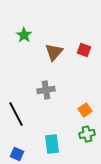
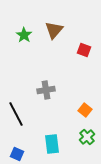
brown triangle: moved 22 px up
orange square: rotated 16 degrees counterclockwise
green cross: moved 3 px down; rotated 28 degrees counterclockwise
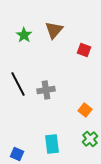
black line: moved 2 px right, 30 px up
green cross: moved 3 px right, 2 px down
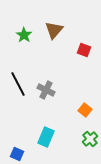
gray cross: rotated 36 degrees clockwise
cyan rectangle: moved 6 px left, 7 px up; rotated 30 degrees clockwise
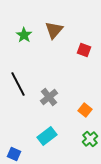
gray cross: moved 3 px right, 7 px down; rotated 24 degrees clockwise
cyan rectangle: moved 1 px right, 1 px up; rotated 30 degrees clockwise
blue square: moved 3 px left
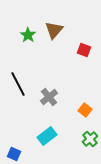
green star: moved 4 px right
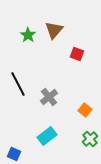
red square: moved 7 px left, 4 px down
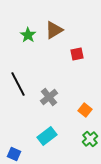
brown triangle: rotated 18 degrees clockwise
red square: rotated 32 degrees counterclockwise
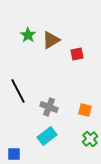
brown triangle: moved 3 px left, 10 px down
black line: moved 7 px down
gray cross: moved 10 px down; rotated 30 degrees counterclockwise
orange square: rotated 24 degrees counterclockwise
blue square: rotated 24 degrees counterclockwise
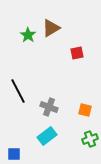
brown triangle: moved 12 px up
red square: moved 1 px up
green cross: rotated 21 degrees clockwise
